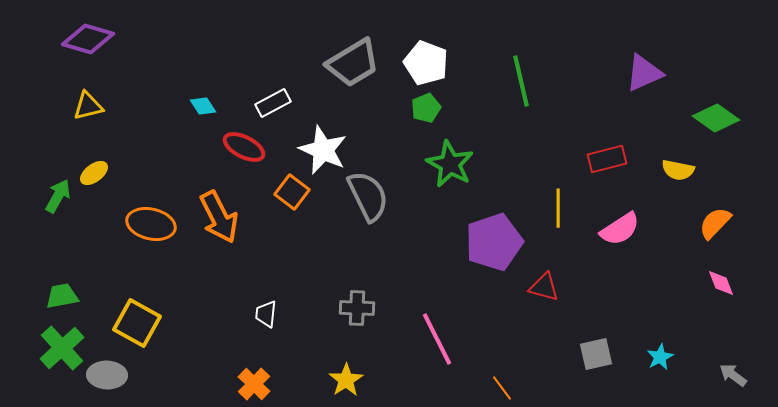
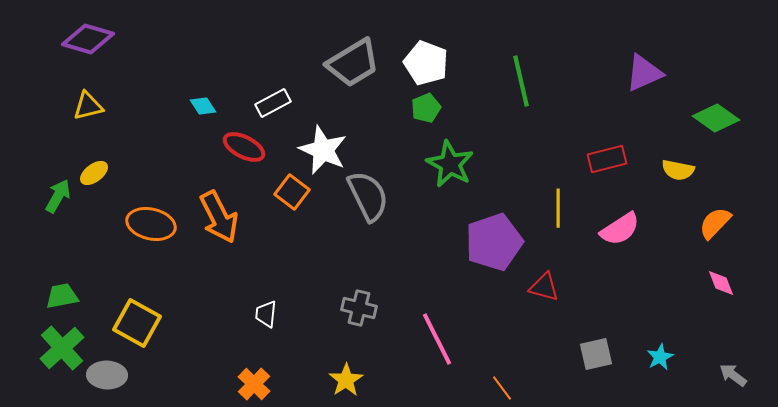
gray cross: moved 2 px right; rotated 12 degrees clockwise
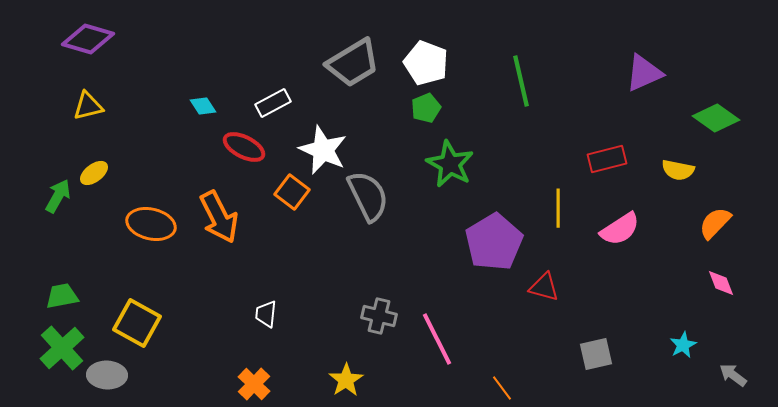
purple pentagon: rotated 12 degrees counterclockwise
gray cross: moved 20 px right, 8 px down
cyan star: moved 23 px right, 12 px up
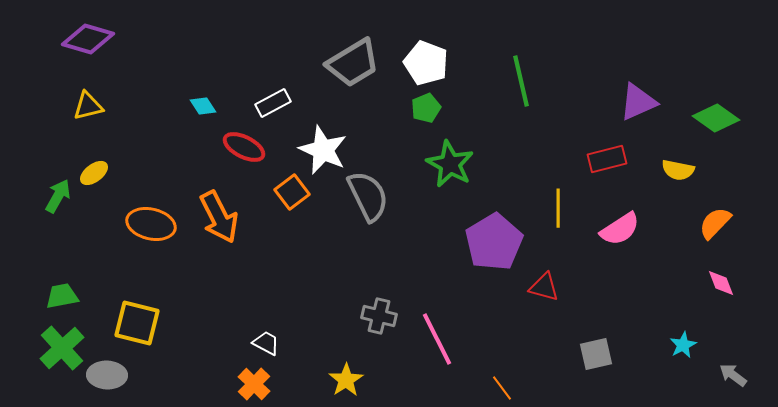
purple triangle: moved 6 px left, 29 px down
orange square: rotated 16 degrees clockwise
white trapezoid: moved 29 px down; rotated 112 degrees clockwise
yellow square: rotated 15 degrees counterclockwise
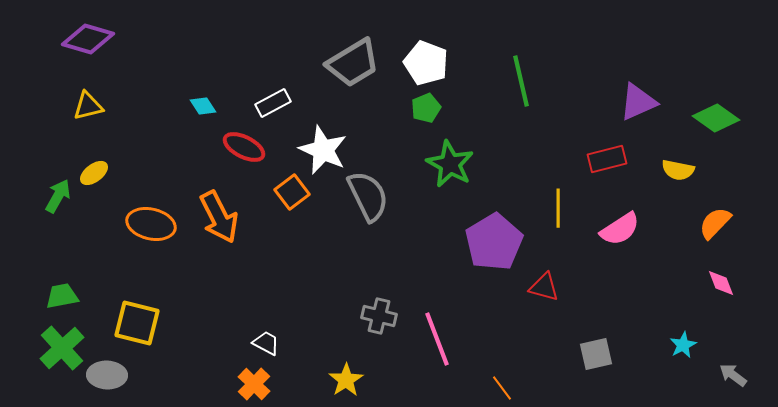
pink line: rotated 6 degrees clockwise
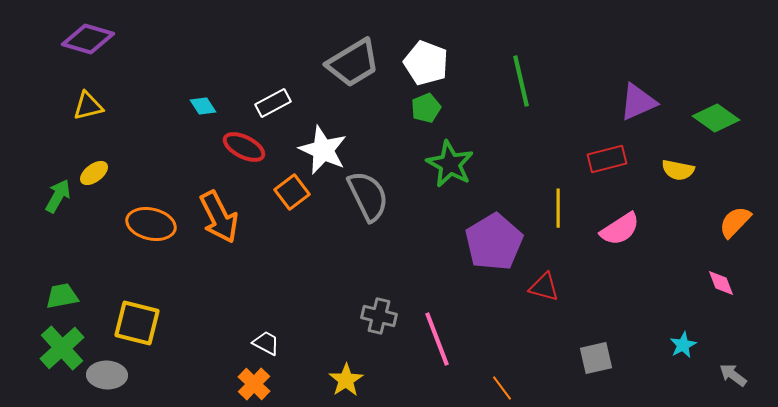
orange semicircle: moved 20 px right, 1 px up
gray square: moved 4 px down
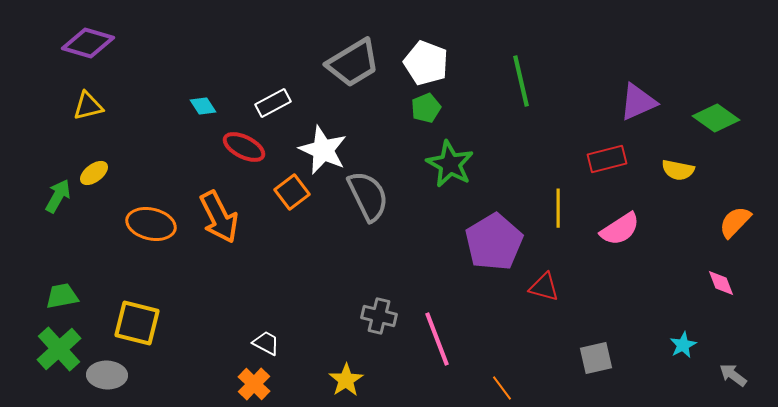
purple diamond: moved 4 px down
green cross: moved 3 px left, 1 px down
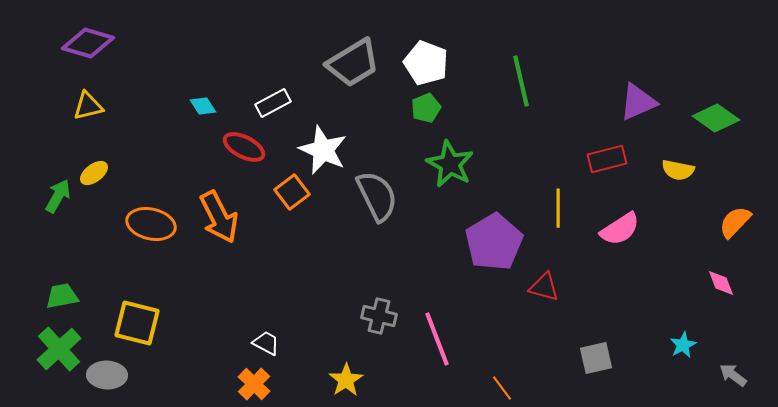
gray semicircle: moved 9 px right
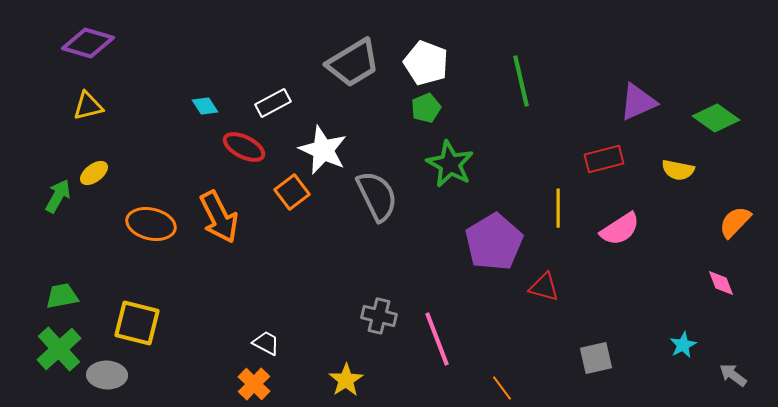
cyan diamond: moved 2 px right
red rectangle: moved 3 px left
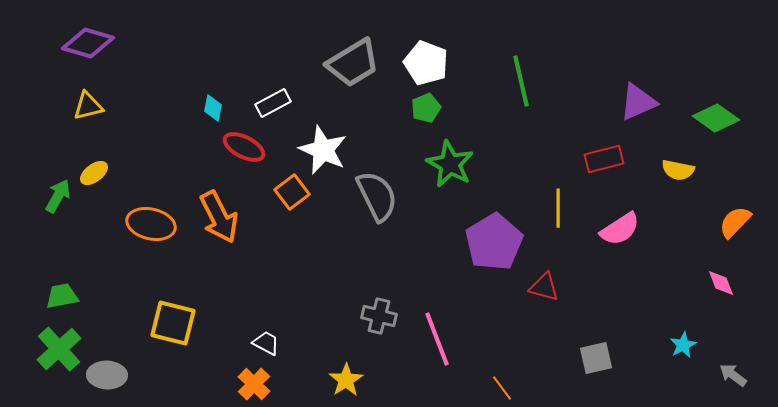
cyan diamond: moved 8 px right, 2 px down; rotated 44 degrees clockwise
yellow square: moved 36 px right
